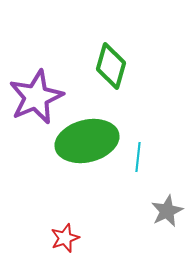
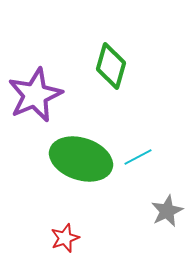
purple star: moved 1 px left, 2 px up
green ellipse: moved 6 px left, 18 px down; rotated 32 degrees clockwise
cyan line: rotated 56 degrees clockwise
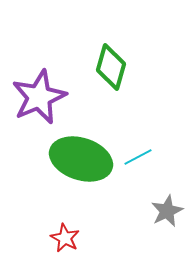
green diamond: moved 1 px down
purple star: moved 4 px right, 2 px down
red star: rotated 24 degrees counterclockwise
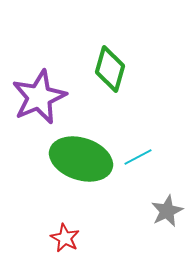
green diamond: moved 1 px left, 2 px down
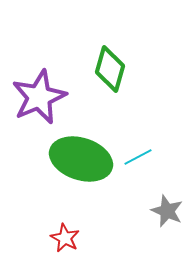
gray star: rotated 24 degrees counterclockwise
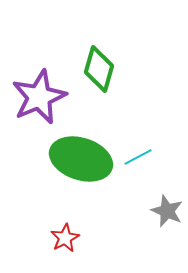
green diamond: moved 11 px left
red star: rotated 16 degrees clockwise
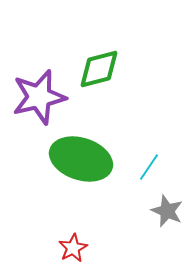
green diamond: rotated 60 degrees clockwise
purple star: rotated 10 degrees clockwise
cyan line: moved 11 px right, 10 px down; rotated 28 degrees counterclockwise
red star: moved 8 px right, 10 px down
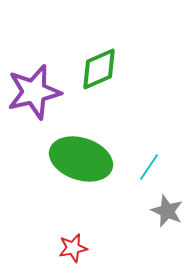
green diamond: rotated 9 degrees counterclockwise
purple star: moved 5 px left, 5 px up
red star: rotated 16 degrees clockwise
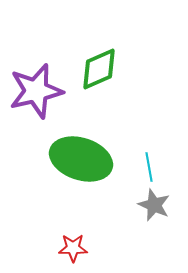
purple star: moved 2 px right, 1 px up
cyan line: rotated 44 degrees counterclockwise
gray star: moved 13 px left, 6 px up
red star: rotated 12 degrees clockwise
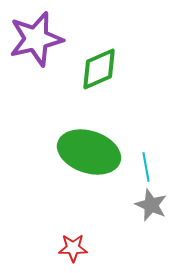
purple star: moved 52 px up
green ellipse: moved 8 px right, 7 px up
cyan line: moved 3 px left
gray star: moved 3 px left
